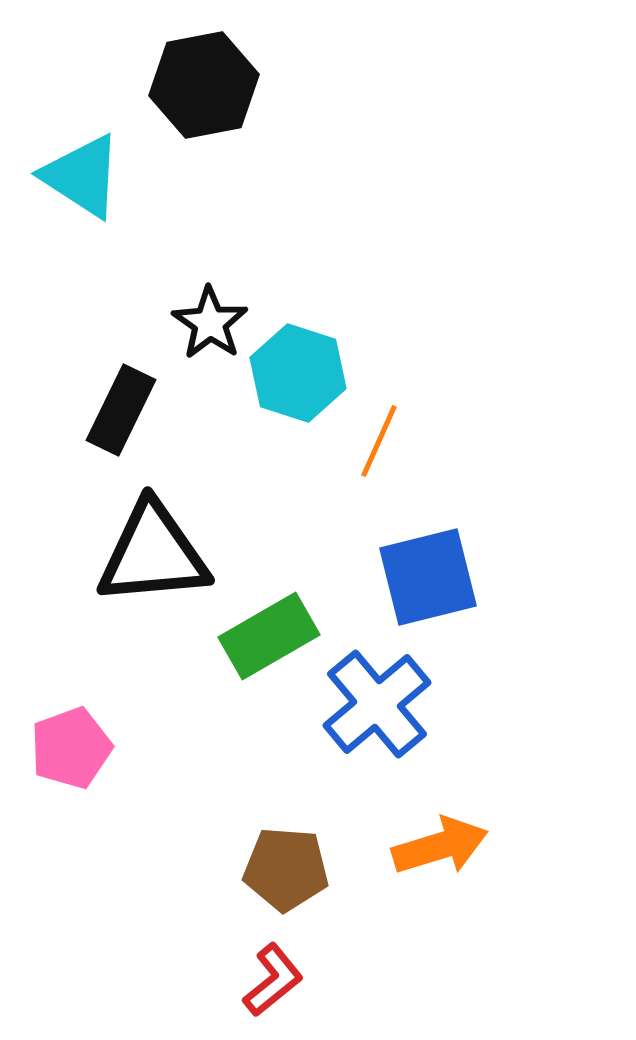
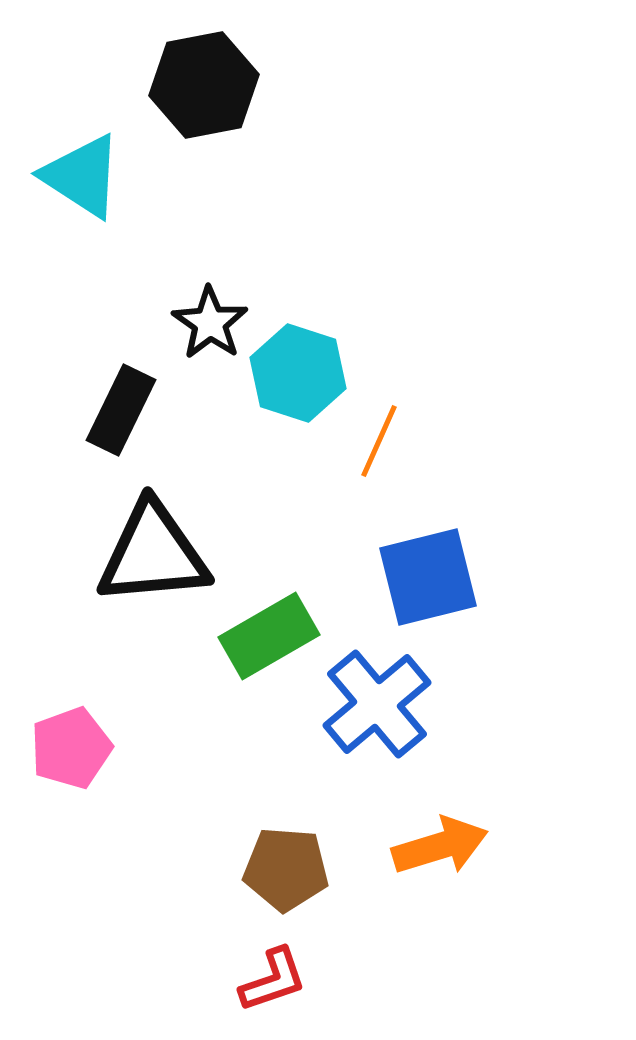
red L-shape: rotated 20 degrees clockwise
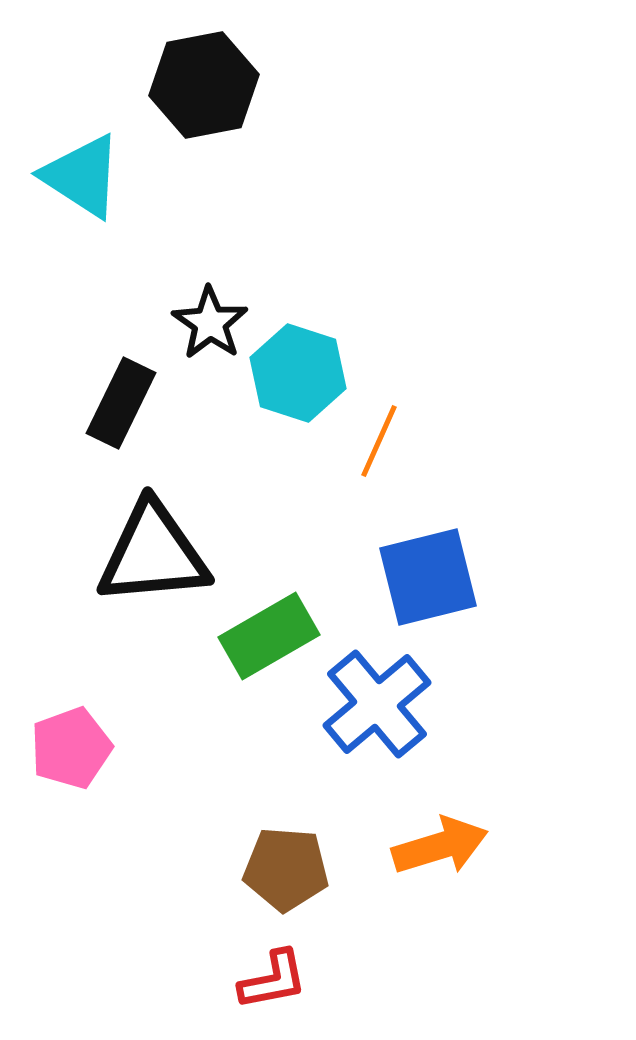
black rectangle: moved 7 px up
red L-shape: rotated 8 degrees clockwise
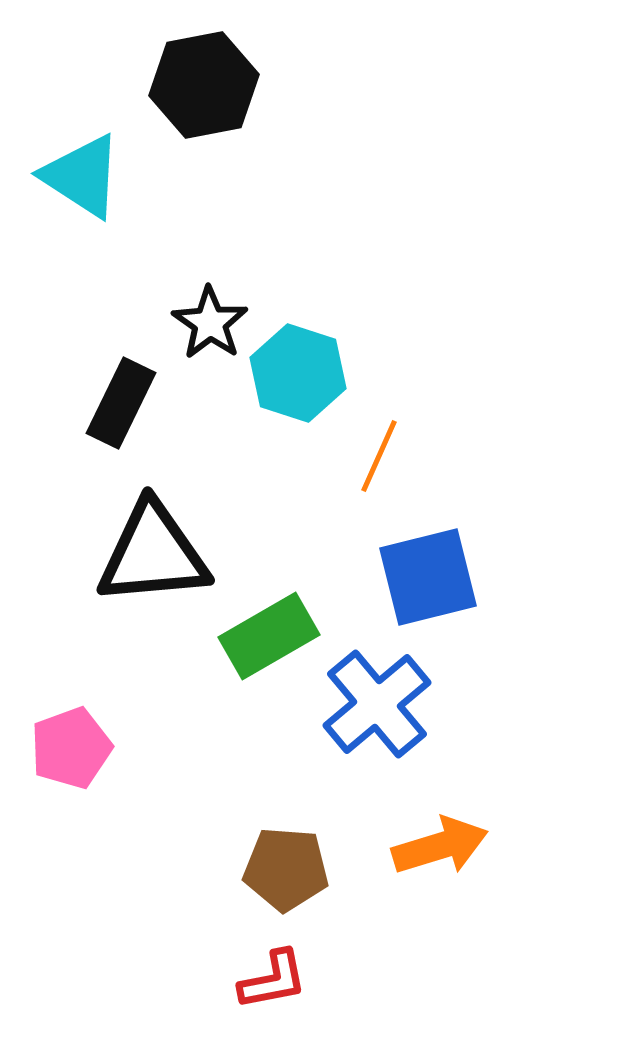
orange line: moved 15 px down
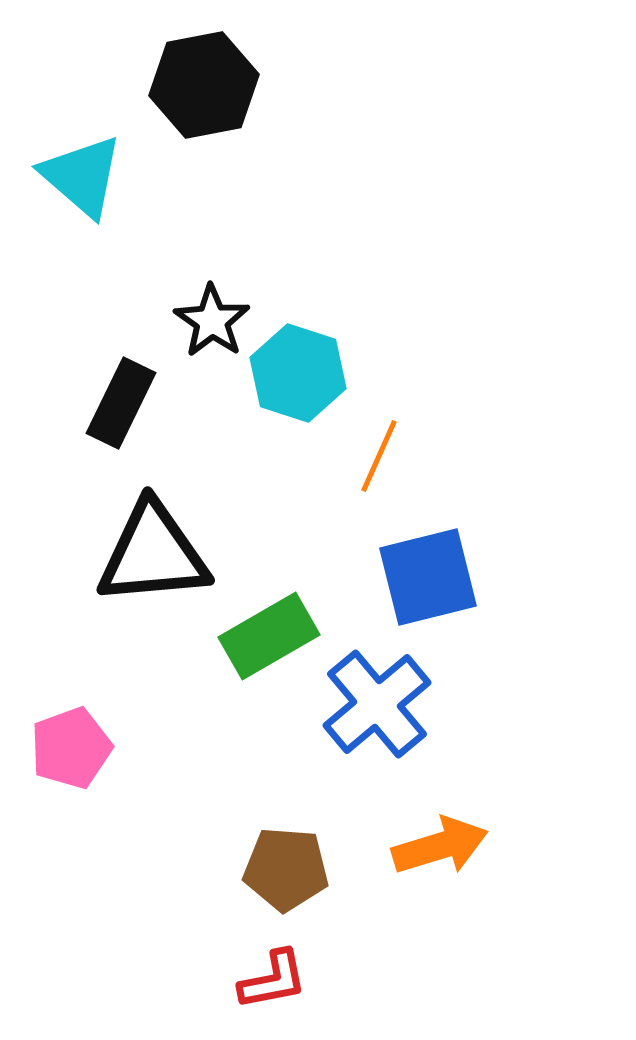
cyan triangle: rotated 8 degrees clockwise
black star: moved 2 px right, 2 px up
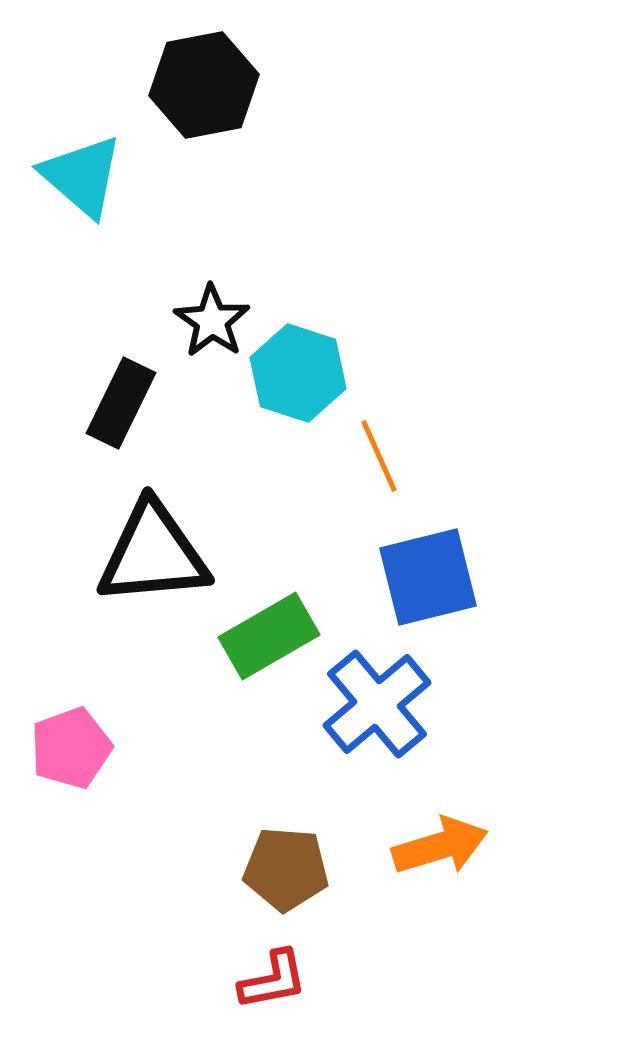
orange line: rotated 48 degrees counterclockwise
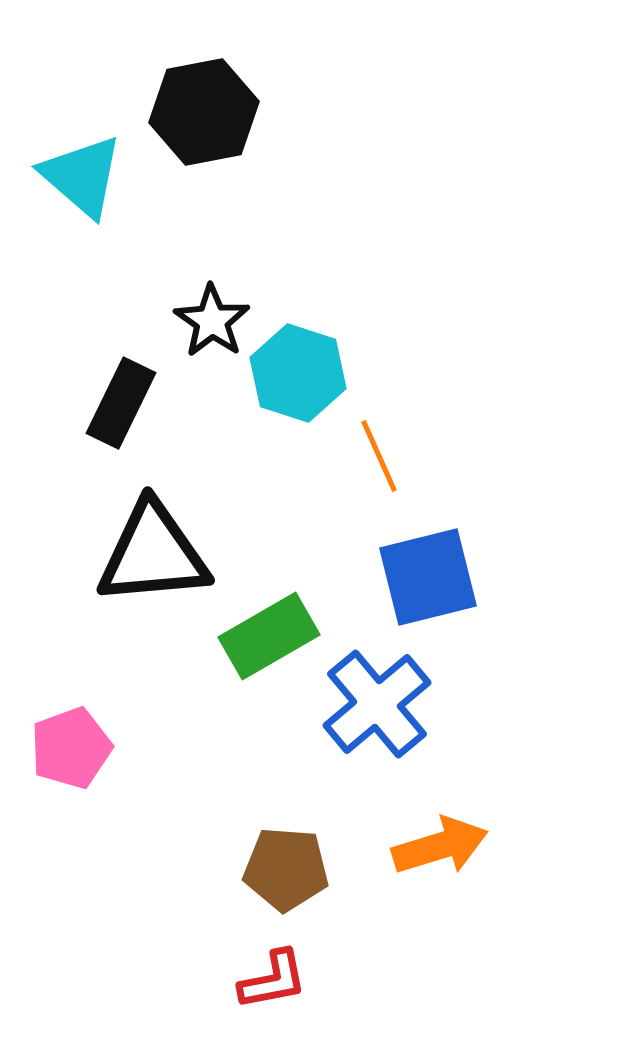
black hexagon: moved 27 px down
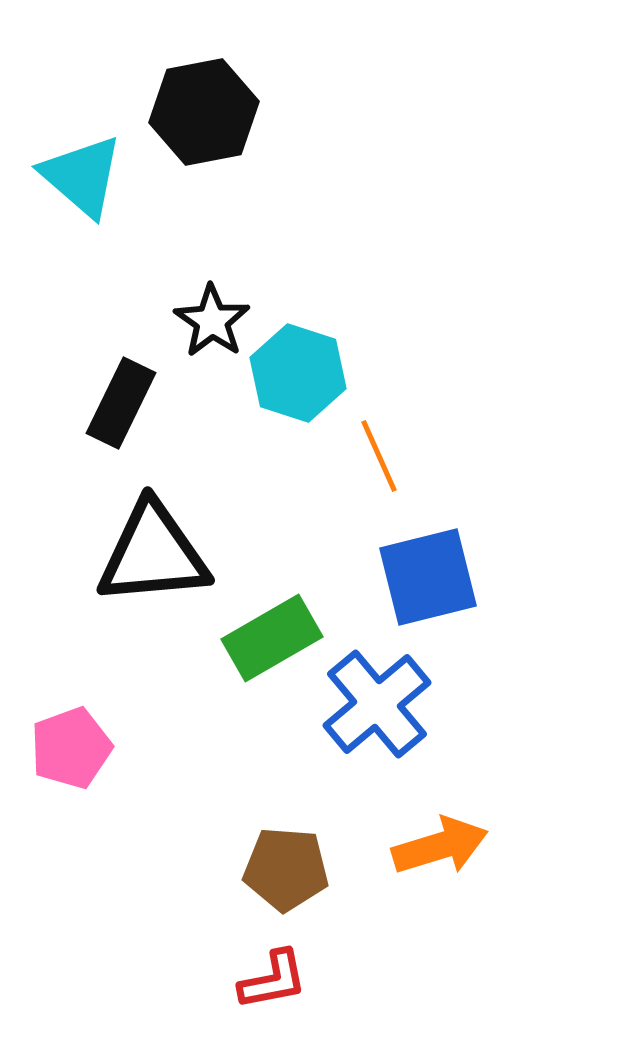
green rectangle: moved 3 px right, 2 px down
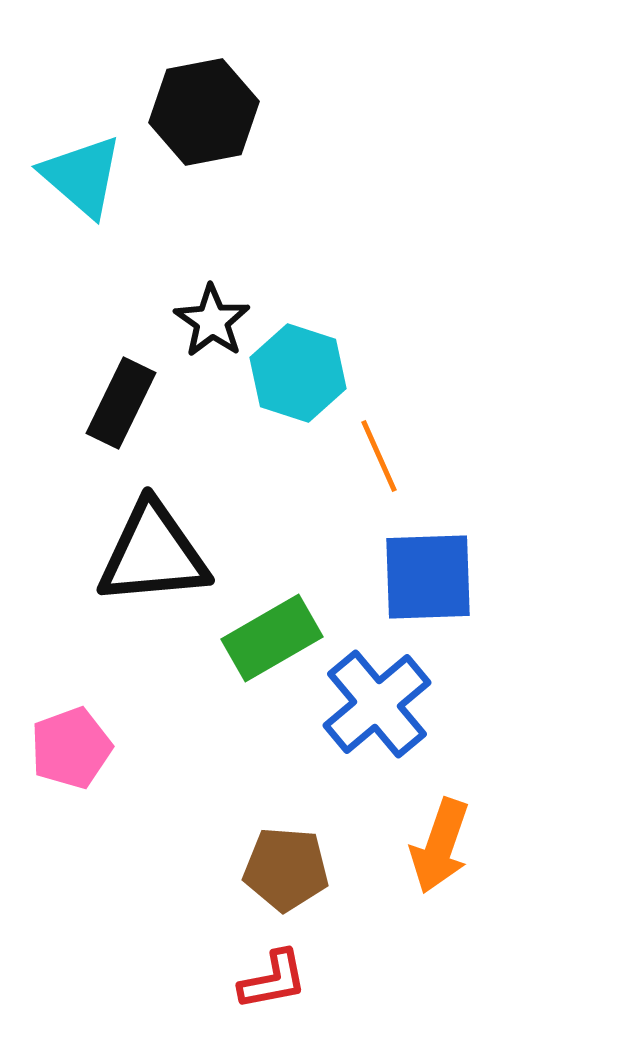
blue square: rotated 12 degrees clockwise
orange arrow: rotated 126 degrees clockwise
